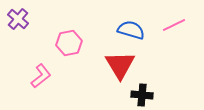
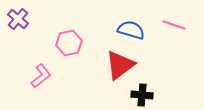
pink line: rotated 45 degrees clockwise
red triangle: rotated 24 degrees clockwise
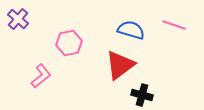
black cross: rotated 10 degrees clockwise
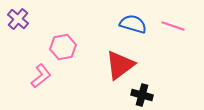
pink line: moved 1 px left, 1 px down
blue semicircle: moved 2 px right, 6 px up
pink hexagon: moved 6 px left, 4 px down
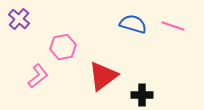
purple cross: moved 1 px right
red triangle: moved 17 px left, 11 px down
pink L-shape: moved 3 px left
black cross: rotated 15 degrees counterclockwise
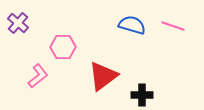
purple cross: moved 1 px left, 4 px down
blue semicircle: moved 1 px left, 1 px down
pink hexagon: rotated 10 degrees clockwise
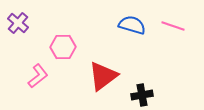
black cross: rotated 10 degrees counterclockwise
